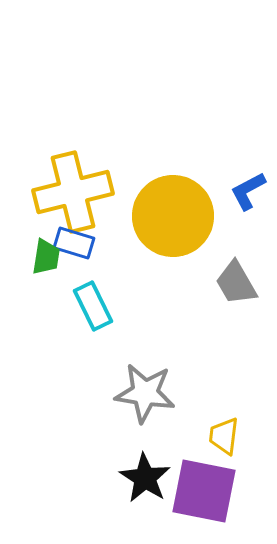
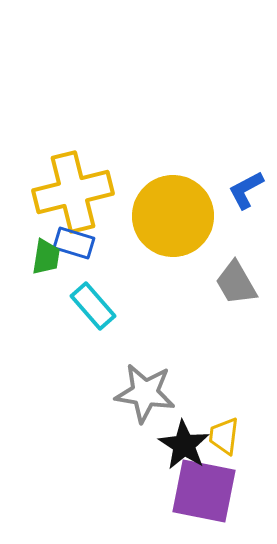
blue L-shape: moved 2 px left, 1 px up
cyan rectangle: rotated 15 degrees counterclockwise
black star: moved 39 px right, 33 px up
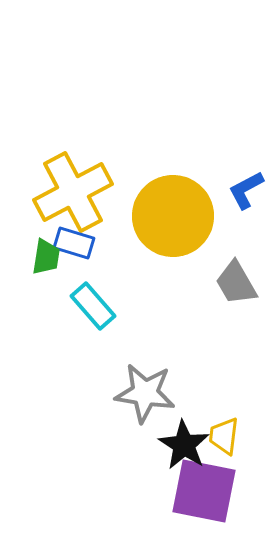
yellow cross: rotated 14 degrees counterclockwise
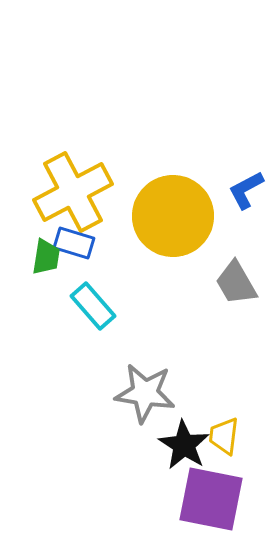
purple square: moved 7 px right, 8 px down
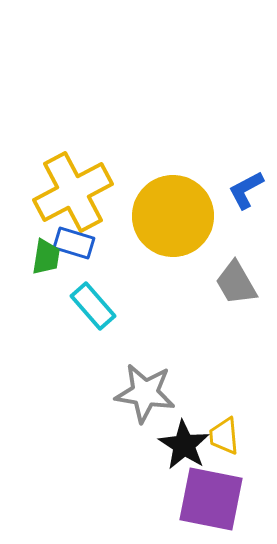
yellow trapezoid: rotated 12 degrees counterclockwise
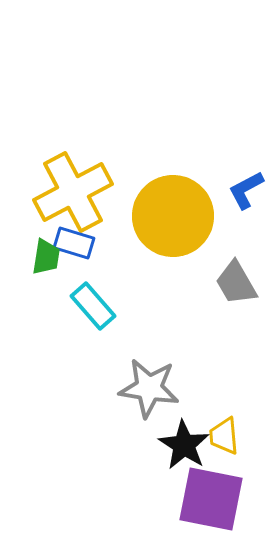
gray star: moved 4 px right, 5 px up
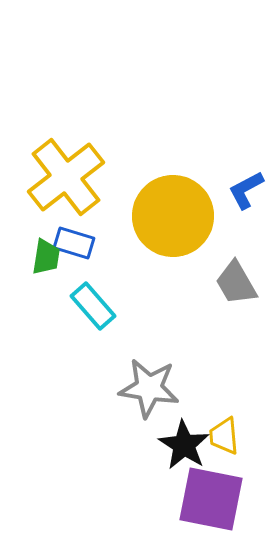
yellow cross: moved 7 px left, 15 px up; rotated 10 degrees counterclockwise
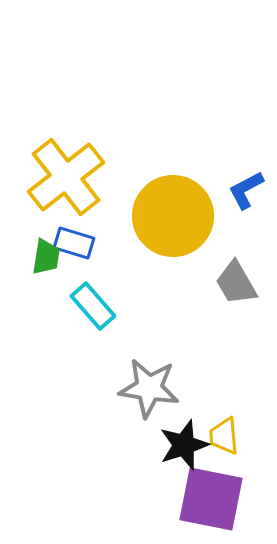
black star: rotated 21 degrees clockwise
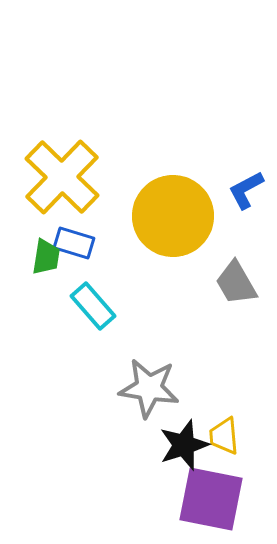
yellow cross: moved 4 px left; rotated 8 degrees counterclockwise
